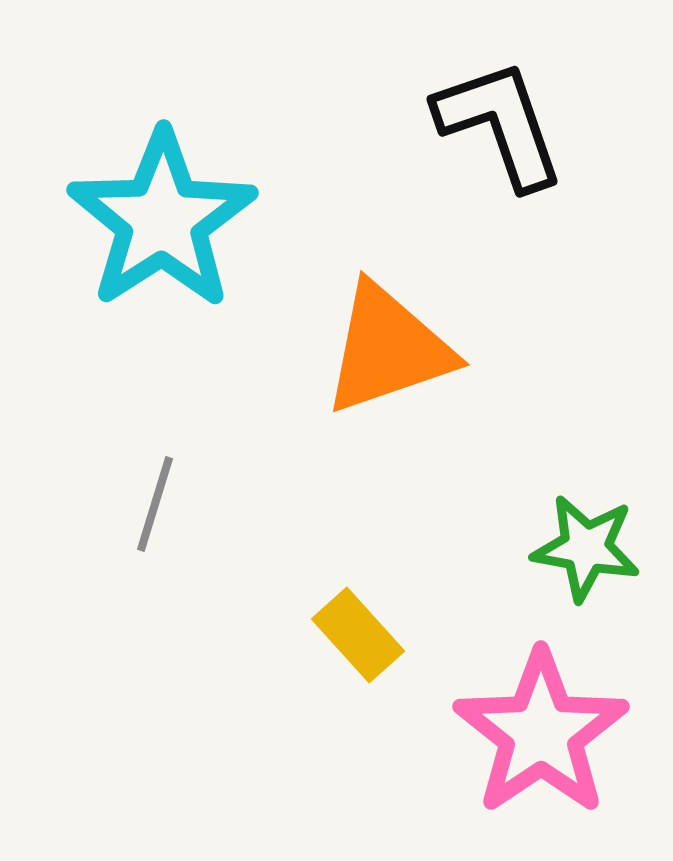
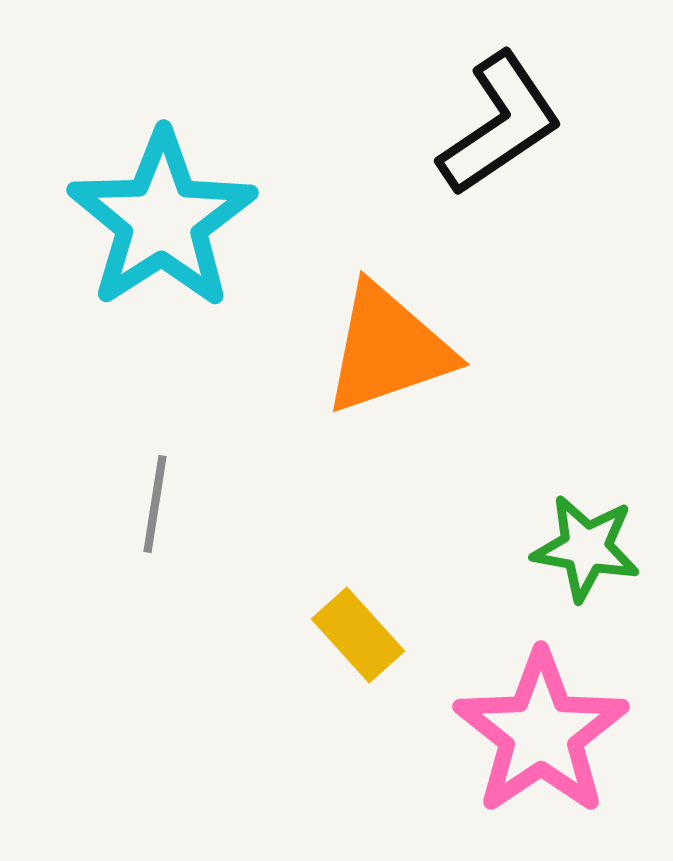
black L-shape: rotated 75 degrees clockwise
gray line: rotated 8 degrees counterclockwise
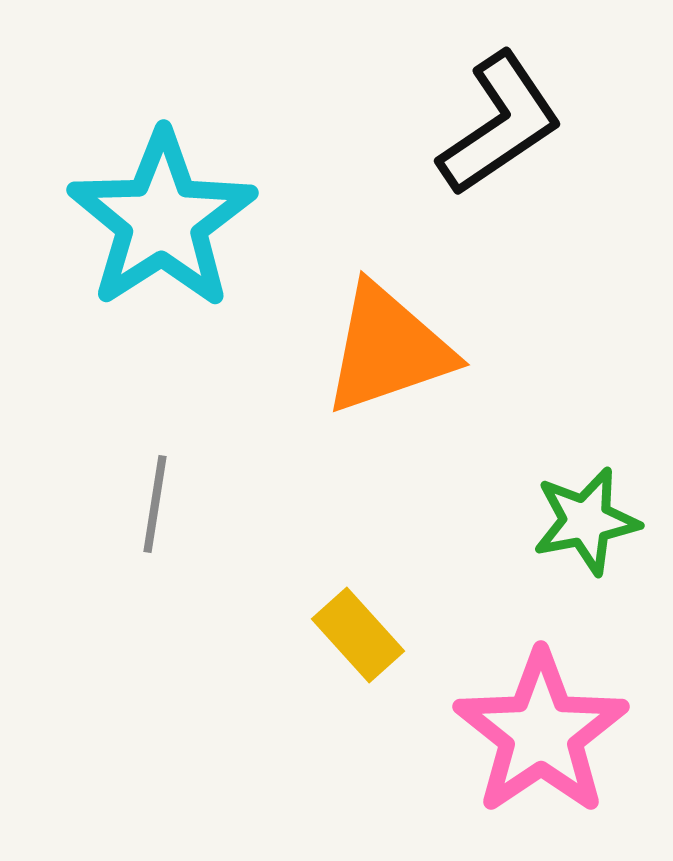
green star: moved 27 px up; rotated 21 degrees counterclockwise
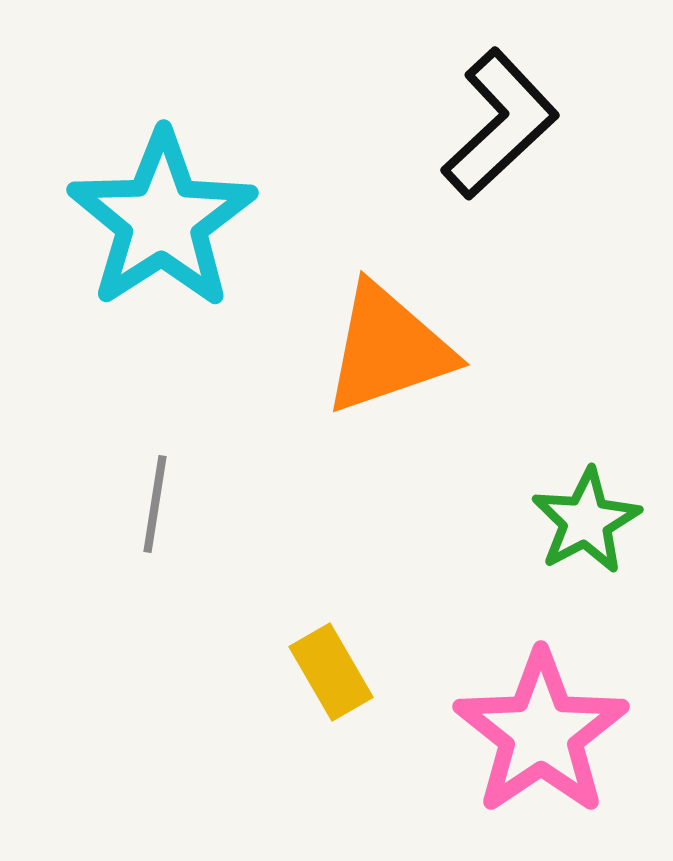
black L-shape: rotated 9 degrees counterclockwise
green star: rotated 17 degrees counterclockwise
yellow rectangle: moved 27 px left, 37 px down; rotated 12 degrees clockwise
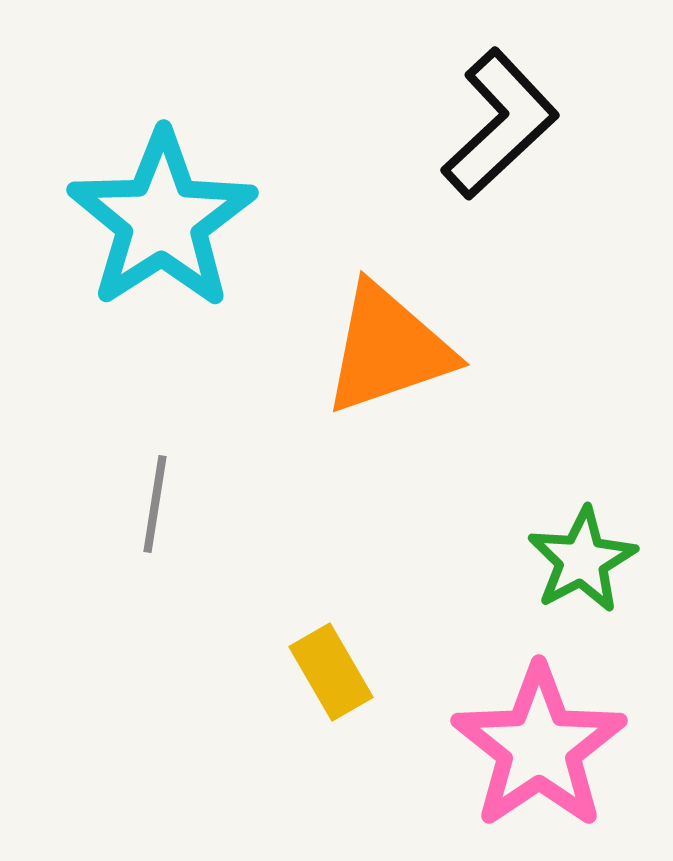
green star: moved 4 px left, 39 px down
pink star: moved 2 px left, 14 px down
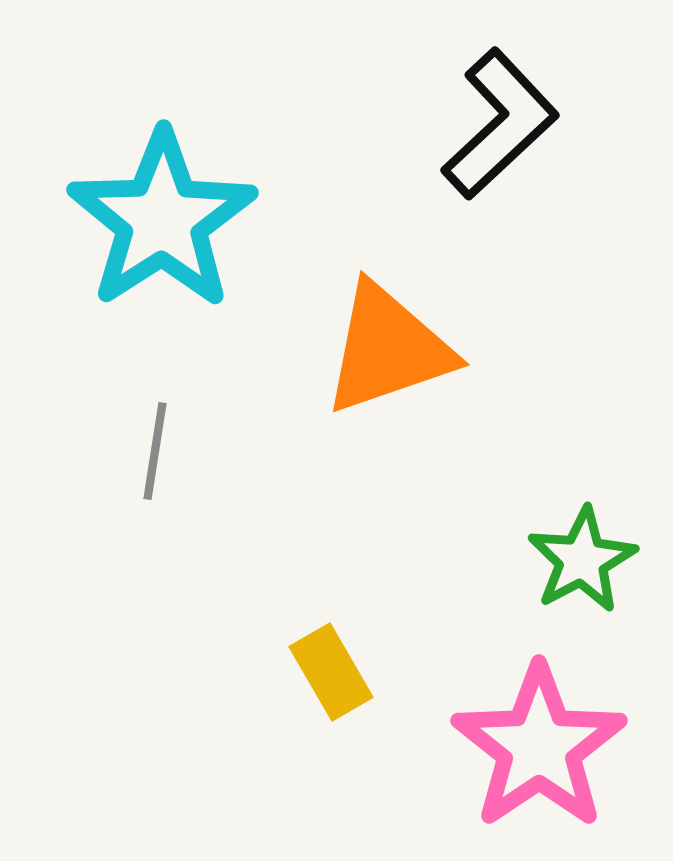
gray line: moved 53 px up
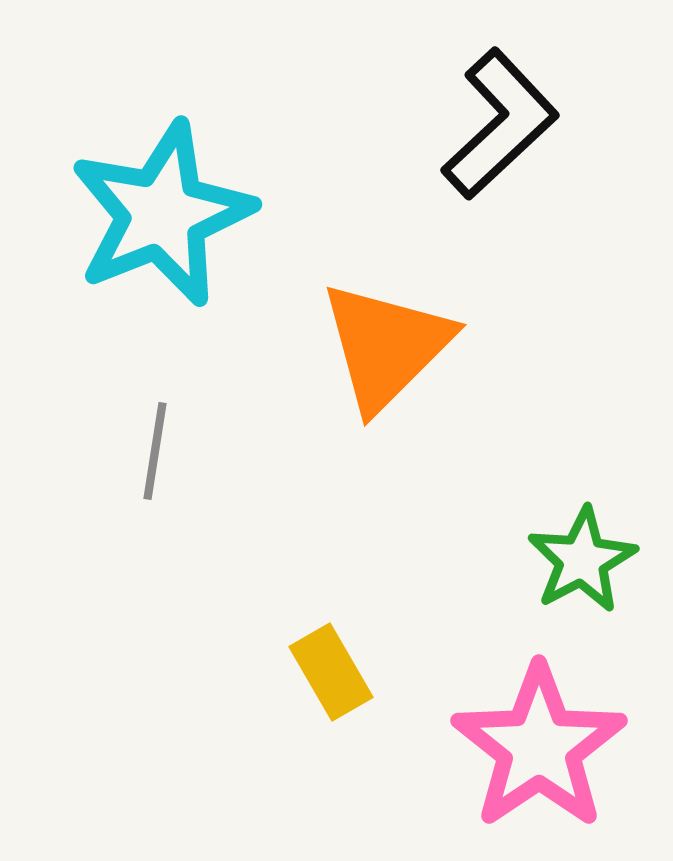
cyan star: moved 6 px up; rotated 11 degrees clockwise
orange triangle: moved 2 px left, 3 px up; rotated 26 degrees counterclockwise
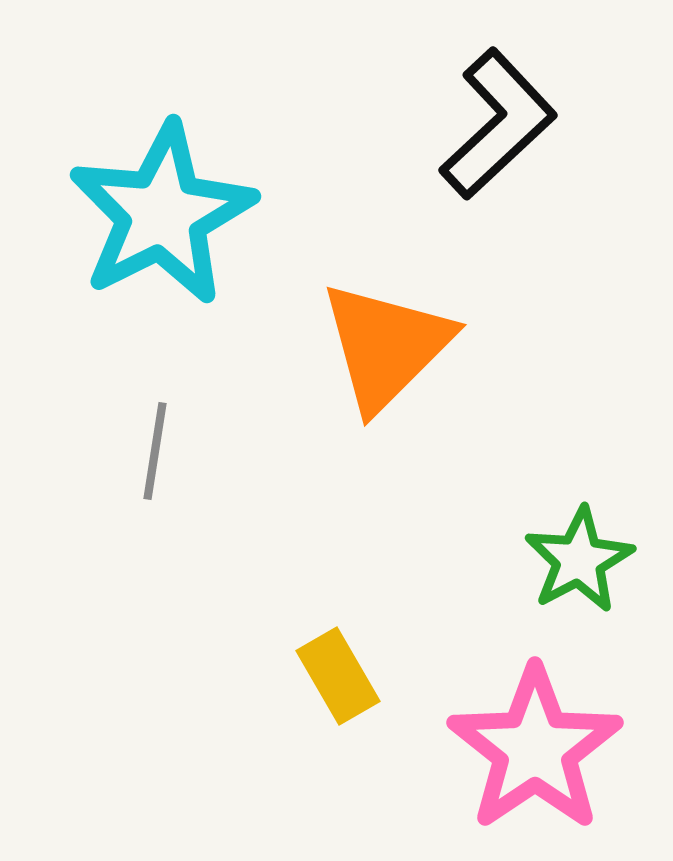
black L-shape: moved 2 px left
cyan star: rotated 5 degrees counterclockwise
green star: moved 3 px left
yellow rectangle: moved 7 px right, 4 px down
pink star: moved 4 px left, 2 px down
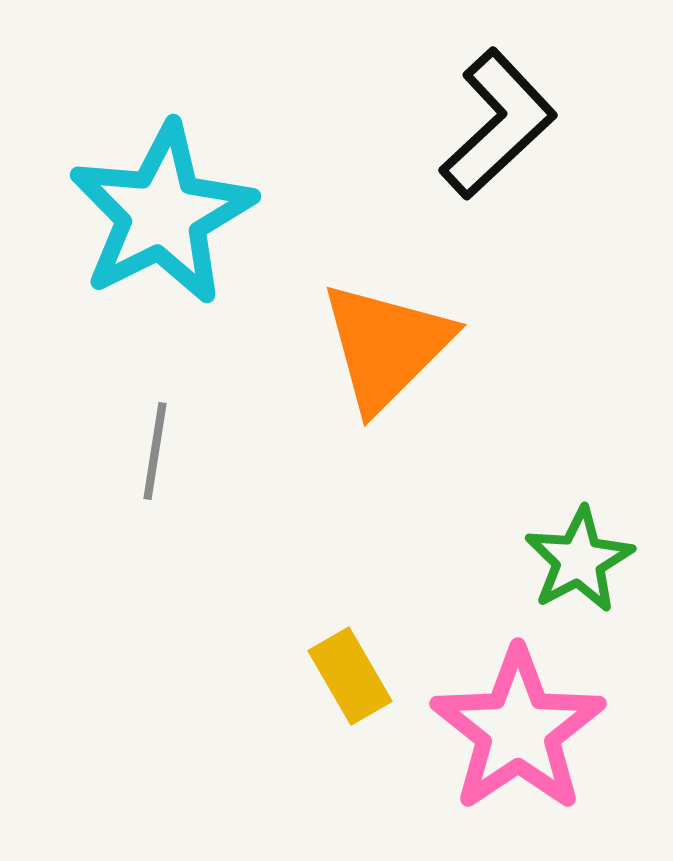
yellow rectangle: moved 12 px right
pink star: moved 17 px left, 19 px up
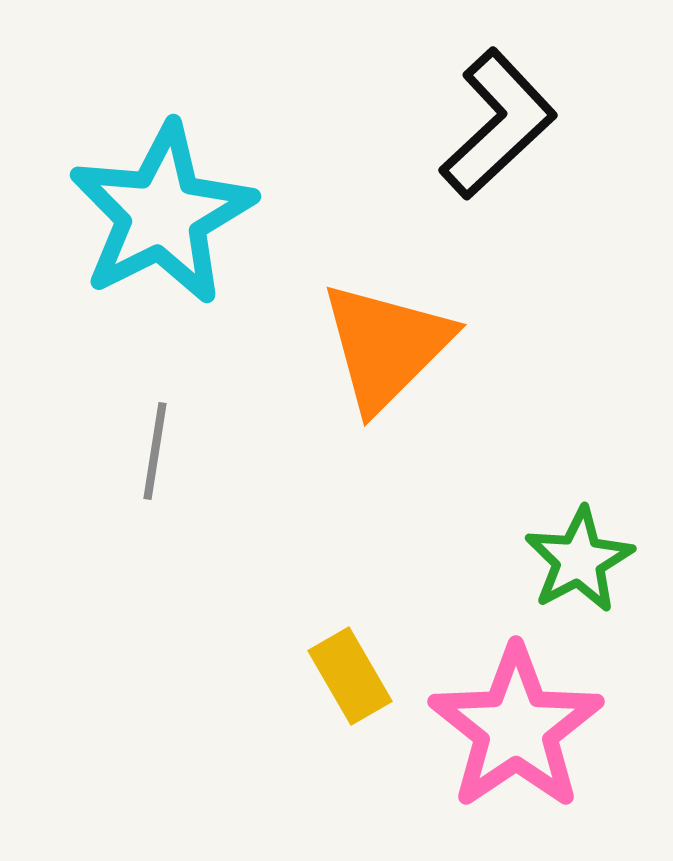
pink star: moved 2 px left, 2 px up
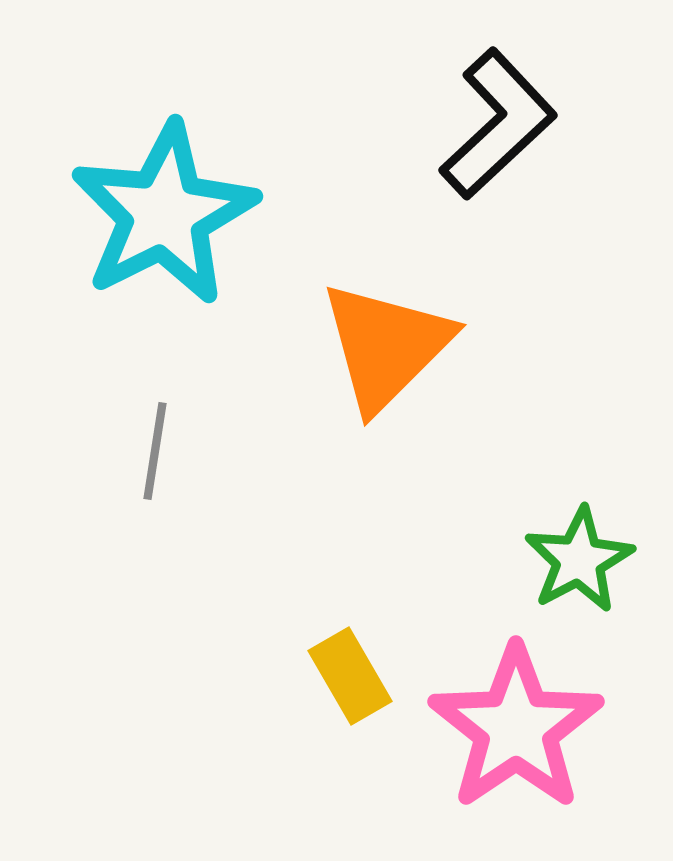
cyan star: moved 2 px right
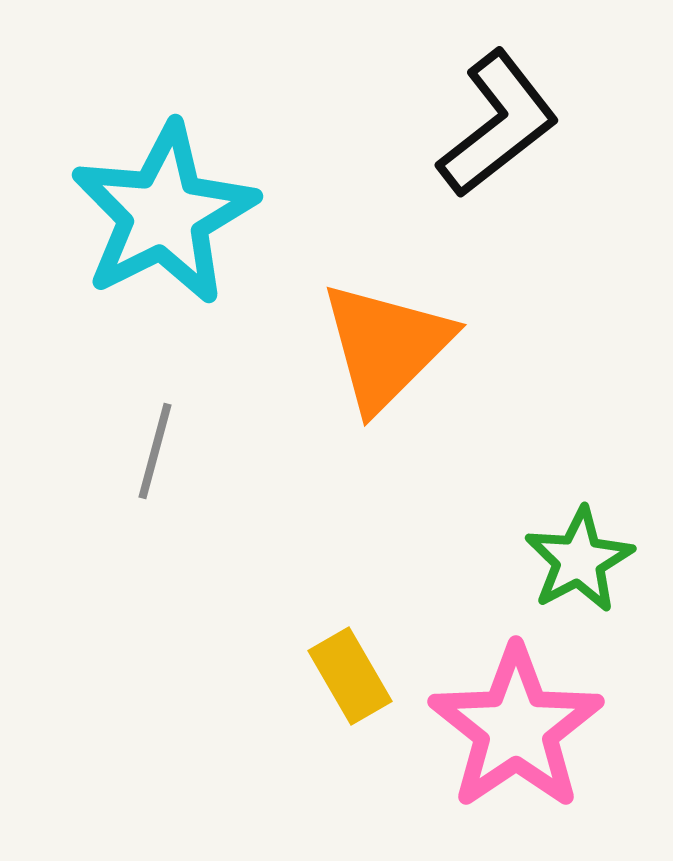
black L-shape: rotated 5 degrees clockwise
gray line: rotated 6 degrees clockwise
